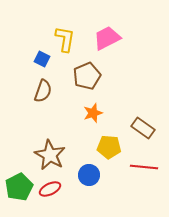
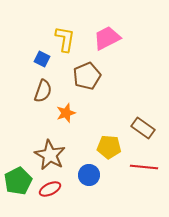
orange star: moved 27 px left
green pentagon: moved 1 px left, 6 px up
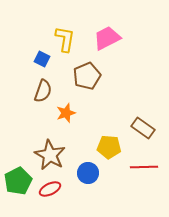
red line: rotated 8 degrees counterclockwise
blue circle: moved 1 px left, 2 px up
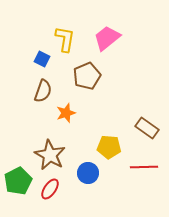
pink trapezoid: rotated 12 degrees counterclockwise
brown rectangle: moved 4 px right
red ellipse: rotated 30 degrees counterclockwise
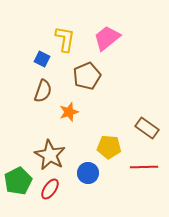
orange star: moved 3 px right, 1 px up
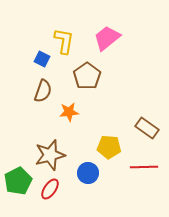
yellow L-shape: moved 1 px left, 2 px down
brown pentagon: rotated 12 degrees counterclockwise
orange star: rotated 12 degrees clockwise
brown star: rotated 28 degrees clockwise
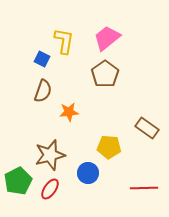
brown pentagon: moved 18 px right, 2 px up
red line: moved 21 px down
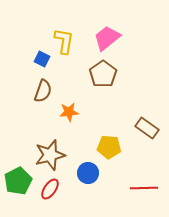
brown pentagon: moved 2 px left
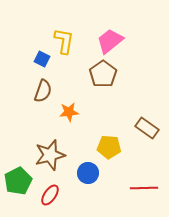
pink trapezoid: moved 3 px right, 3 px down
red ellipse: moved 6 px down
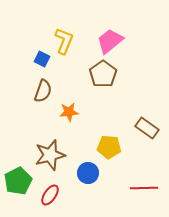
yellow L-shape: rotated 12 degrees clockwise
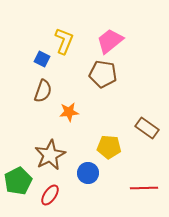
brown pentagon: rotated 28 degrees counterclockwise
brown star: rotated 12 degrees counterclockwise
